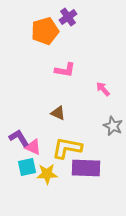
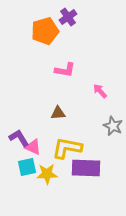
pink arrow: moved 3 px left, 2 px down
brown triangle: rotated 28 degrees counterclockwise
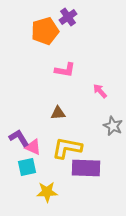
yellow star: moved 18 px down
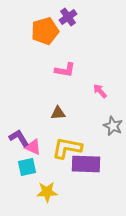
purple rectangle: moved 4 px up
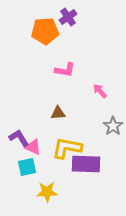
orange pentagon: rotated 12 degrees clockwise
gray star: rotated 12 degrees clockwise
